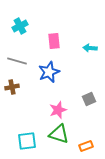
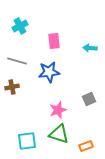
blue star: rotated 15 degrees clockwise
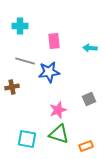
cyan cross: rotated 28 degrees clockwise
gray line: moved 8 px right
cyan square: moved 2 px up; rotated 18 degrees clockwise
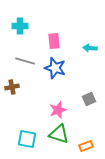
blue star: moved 6 px right, 4 px up; rotated 25 degrees clockwise
